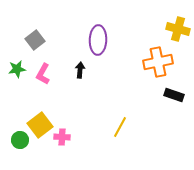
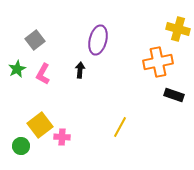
purple ellipse: rotated 12 degrees clockwise
green star: rotated 18 degrees counterclockwise
green circle: moved 1 px right, 6 px down
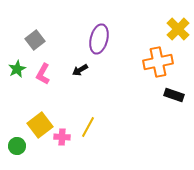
yellow cross: rotated 30 degrees clockwise
purple ellipse: moved 1 px right, 1 px up
black arrow: rotated 126 degrees counterclockwise
yellow line: moved 32 px left
green circle: moved 4 px left
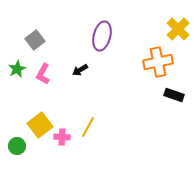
purple ellipse: moved 3 px right, 3 px up
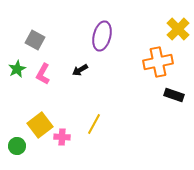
gray square: rotated 24 degrees counterclockwise
yellow line: moved 6 px right, 3 px up
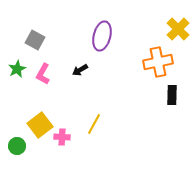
black rectangle: moved 2 px left; rotated 72 degrees clockwise
